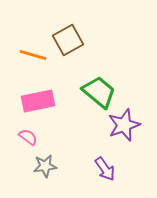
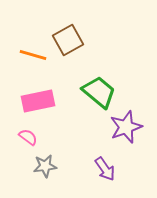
purple star: moved 2 px right, 2 px down
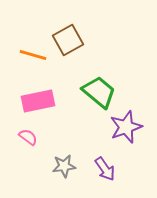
gray star: moved 19 px right
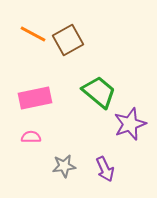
orange line: moved 21 px up; rotated 12 degrees clockwise
pink rectangle: moved 3 px left, 3 px up
purple star: moved 4 px right, 3 px up
pink semicircle: moved 3 px right; rotated 36 degrees counterclockwise
purple arrow: rotated 10 degrees clockwise
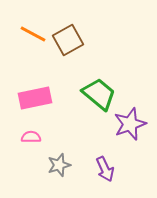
green trapezoid: moved 2 px down
gray star: moved 5 px left, 1 px up; rotated 10 degrees counterclockwise
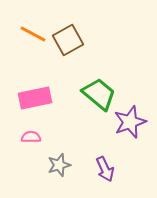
purple star: moved 2 px up
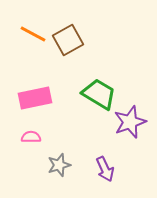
green trapezoid: rotated 9 degrees counterclockwise
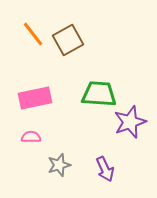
orange line: rotated 24 degrees clockwise
green trapezoid: rotated 27 degrees counterclockwise
